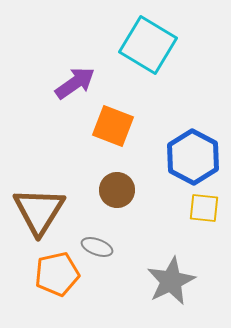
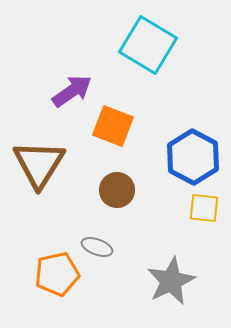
purple arrow: moved 3 px left, 8 px down
brown triangle: moved 47 px up
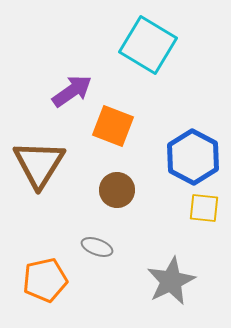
orange pentagon: moved 12 px left, 6 px down
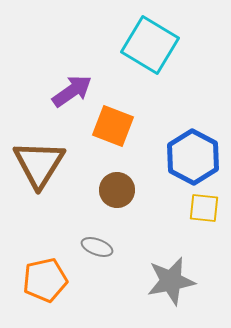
cyan square: moved 2 px right
gray star: rotated 15 degrees clockwise
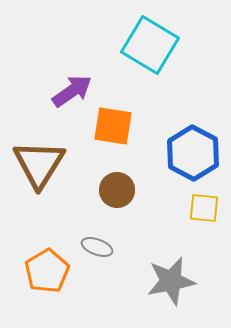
orange square: rotated 12 degrees counterclockwise
blue hexagon: moved 4 px up
orange pentagon: moved 2 px right, 9 px up; rotated 18 degrees counterclockwise
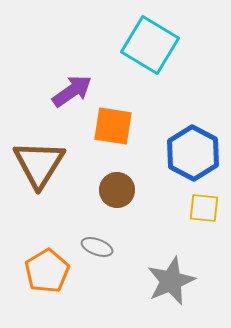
gray star: rotated 12 degrees counterclockwise
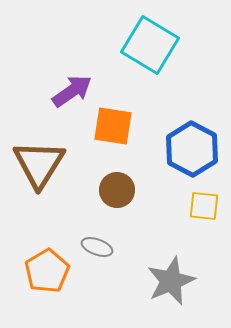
blue hexagon: moved 1 px left, 4 px up
yellow square: moved 2 px up
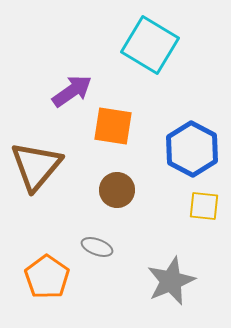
brown triangle: moved 3 px left, 2 px down; rotated 8 degrees clockwise
orange pentagon: moved 6 px down; rotated 6 degrees counterclockwise
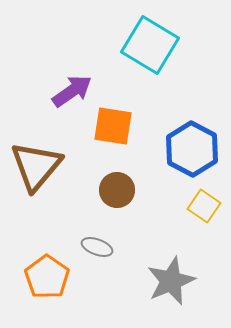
yellow square: rotated 28 degrees clockwise
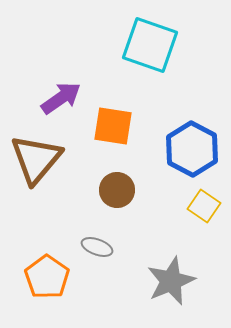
cyan square: rotated 12 degrees counterclockwise
purple arrow: moved 11 px left, 7 px down
brown triangle: moved 7 px up
